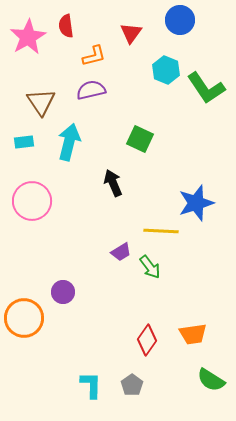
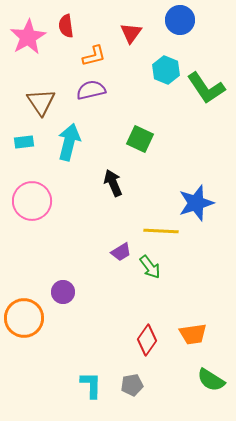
gray pentagon: rotated 25 degrees clockwise
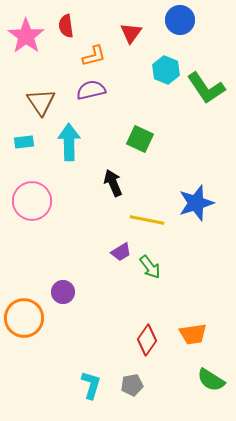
pink star: moved 2 px left, 1 px up; rotated 6 degrees counterclockwise
cyan arrow: rotated 15 degrees counterclockwise
yellow line: moved 14 px left, 11 px up; rotated 8 degrees clockwise
cyan L-shape: rotated 16 degrees clockwise
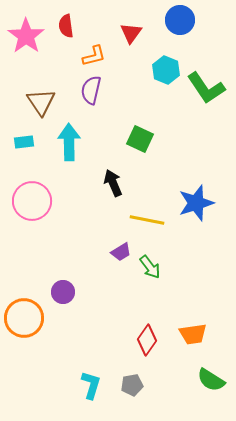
purple semicircle: rotated 64 degrees counterclockwise
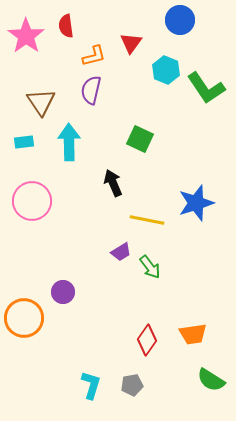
red triangle: moved 10 px down
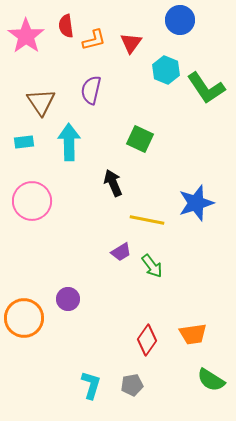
orange L-shape: moved 16 px up
green arrow: moved 2 px right, 1 px up
purple circle: moved 5 px right, 7 px down
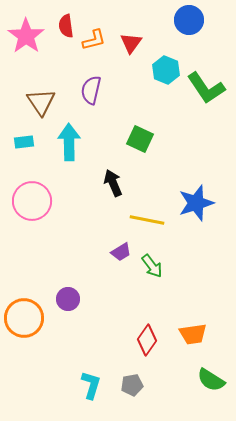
blue circle: moved 9 px right
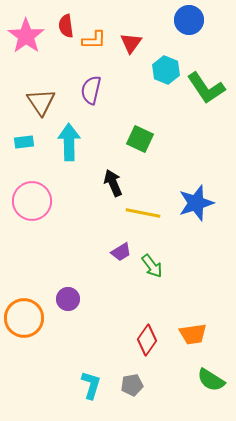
orange L-shape: rotated 15 degrees clockwise
yellow line: moved 4 px left, 7 px up
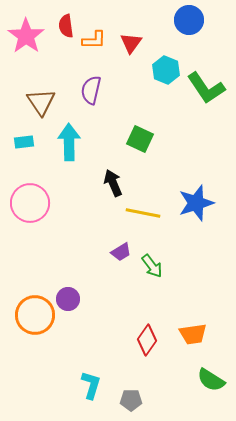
pink circle: moved 2 px left, 2 px down
orange circle: moved 11 px right, 3 px up
gray pentagon: moved 1 px left, 15 px down; rotated 10 degrees clockwise
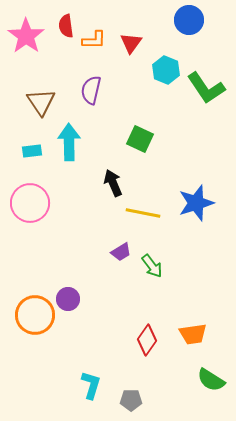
cyan rectangle: moved 8 px right, 9 px down
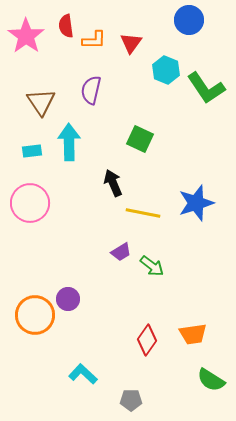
green arrow: rotated 15 degrees counterclockwise
cyan L-shape: moved 8 px left, 11 px up; rotated 64 degrees counterclockwise
